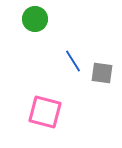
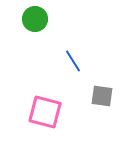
gray square: moved 23 px down
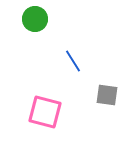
gray square: moved 5 px right, 1 px up
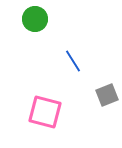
gray square: rotated 30 degrees counterclockwise
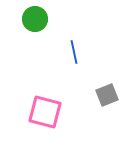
blue line: moved 1 px right, 9 px up; rotated 20 degrees clockwise
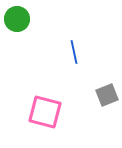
green circle: moved 18 px left
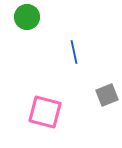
green circle: moved 10 px right, 2 px up
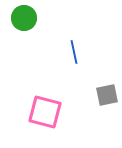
green circle: moved 3 px left, 1 px down
gray square: rotated 10 degrees clockwise
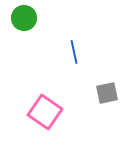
gray square: moved 2 px up
pink square: rotated 20 degrees clockwise
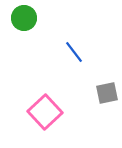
blue line: rotated 25 degrees counterclockwise
pink square: rotated 12 degrees clockwise
